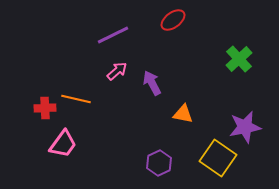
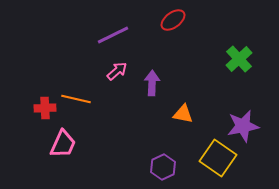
purple arrow: rotated 30 degrees clockwise
purple star: moved 2 px left, 1 px up
pink trapezoid: rotated 12 degrees counterclockwise
purple hexagon: moved 4 px right, 4 px down
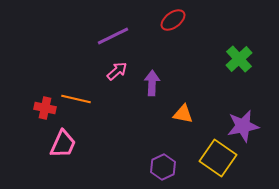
purple line: moved 1 px down
red cross: rotated 15 degrees clockwise
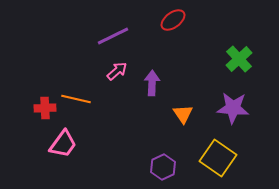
red cross: rotated 15 degrees counterclockwise
orange triangle: rotated 45 degrees clockwise
purple star: moved 10 px left, 18 px up; rotated 16 degrees clockwise
pink trapezoid: rotated 12 degrees clockwise
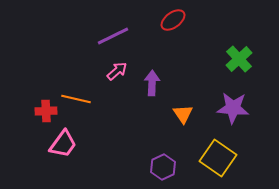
red cross: moved 1 px right, 3 px down
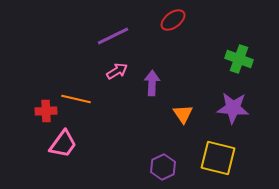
green cross: rotated 28 degrees counterclockwise
pink arrow: rotated 10 degrees clockwise
yellow square: rotated 21 degrees counterclockwise
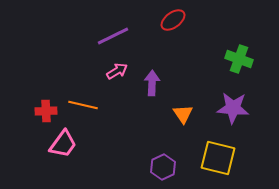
orange line: moved 7 px right, 6 px down
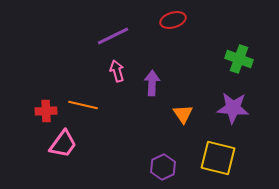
red ellipse: rotated 20 degrees clockwise
pink arrow: rotated 75 degrees counterclockwise
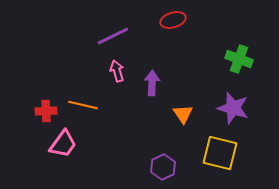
purple star: rotated 12 degrees clockwise
yellow square: moved 2 px right, 5 px up
